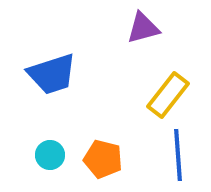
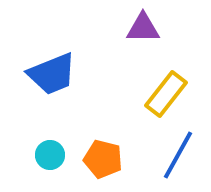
purple triangle: rotated 15 degrees clockwise
blue trapezoid: rotated 4 degrees counterclockwise
yellow rectangle: moved 2 px left, 1 px up
blue line: rotated 33 degrees clockwise
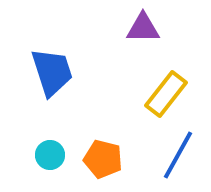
blue trapezoid: moved 2 px up; rotated 86 degrees counterclockwise
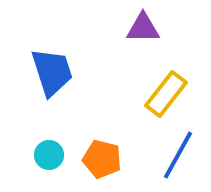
cyan circle: moved 1 px left
orange pentagon: moved 1 px left
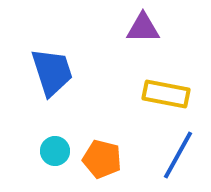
yellow rectangle: rotated 63 degrees clockwise
cyan circle: moved 6 px right, 4 px up
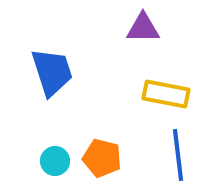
cyan circle: moved 10 px down
blue line: rotated 36 degrees counterclockwise
orange pentagon: moved 1 px up
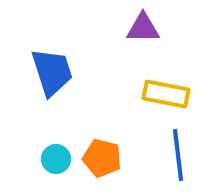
cyan circle: moved 1 px right, 2 px up
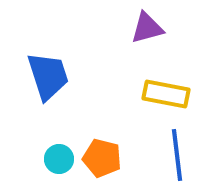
purple triangle: moved 4 px right; rotated 15 degrees counterclockwise
blue trapezoid: moved 4 px left, 4 px down
blue line: moved 1 px left
cyan circle: moved 3 px right
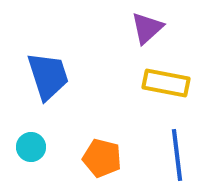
purple triangle: rotated 27 degrees counterclockwise
yellow rectangle: moved 11 px up
cyan circle: moved 28 px left, 12 px up
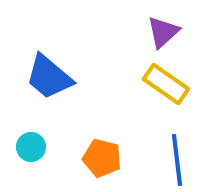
purple triangle: moved 16 px right, 4 px down
blue trapezoid: moved 1 px right, 1 px down; rotated 148 degrees clockwise
yellow rectangle: moved 1 px down; rotated 24 degrees clockwise
blue line: moved 5 px down
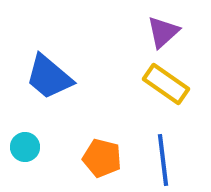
cyan circle: moved 6 px left
blue line: moved 14 px left
